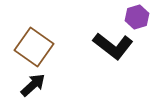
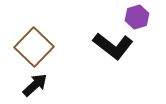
brown square: rotated 9 degrees clockwise
black arrow: moved 2 px right
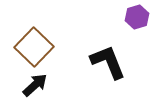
black L-shape: moved 5 px left, 16 px down; rotated 150 degrees counterclockwise
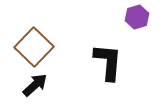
black L-shape: rotated 27 degrees clockwise
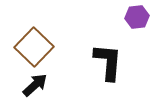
purple hexagon: rotated 10 degrees clockwise
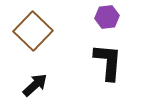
purple hexagon: moved 30 px left
brown square: moved 1 px left, 16 px up
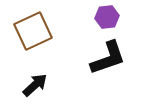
brown square: rotated 21 degrees clockwise
black L-shape: moved 4 px up; rotated 66 degrees clockwise
